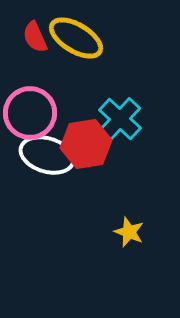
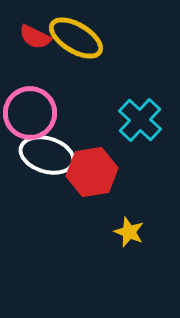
red semicircle: rotated 40 degrees counterclockwise
cyan cross: moved 20 px right, 1 px down
red hexagon: moved 6 px right, 28 px down
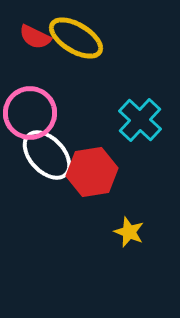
white ellipse: rotated 30 degrees clockwise
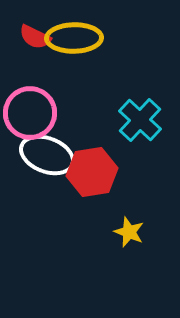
yellow ellipse: moved 2 px left; rotated 32 degrees counterclockwise
white ellipse: rotated 26 degrees counterclockwise
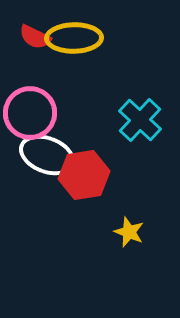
red hexagon: moved 8 px left, 3 px down
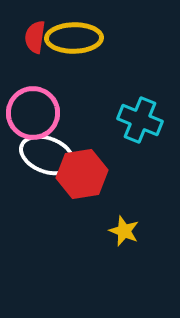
red semicircle: rotated 72 degrees clockwise
pink circle: moved 3 px right
cyan cross: rotated 21 degrees counterclockwise
red hexagon: moved 2 px left, 1 px up
yellow star: moved 5 px left, 1 px up
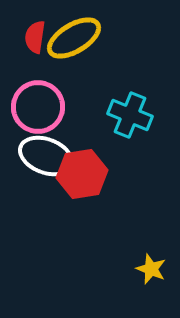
yellow ellipse: rotated 30 degrees counterclockwise
pink circle: moved 5 px right, 6 px up
cyan cross: moved 10 px left, 5 px up
white ellipse: moved 1 px left, 1 px down
yellow star: moved 27 px right, 38 px down
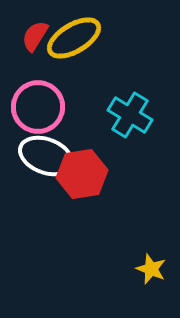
red semicircle: moved 1 px up; rotated 24 degrees clockwise
cyan cross: rotated 9 degrees clockwise
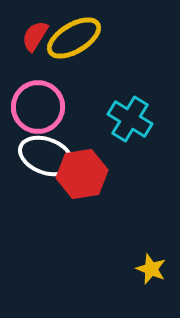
cyan cross: moved 4 px down
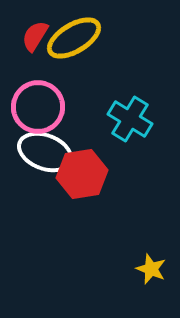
white ellipse: moved 1 px left, 4 px up
